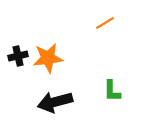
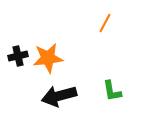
orange line: rotated 30 degrees counterclockwise
green L-shape: rotated 10 degrees counterclockwise
black arrow: moved 4 px right, 6 px up
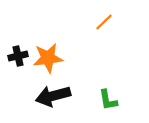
orange line: moved 1 px left, 1 px up; rotated 18 degrees clockwise
green L-shape: moved 4 px left, 9 px down
black arrow: moved 6 px left
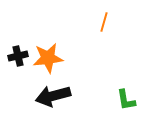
orange line: rotated 30 degrees counterclockwise
green L-shape: moved 18 px right
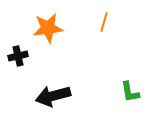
orange star: moved 30 px up
green L-shape: moved 4 px right, 8 px up
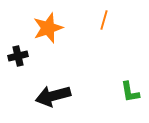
orange line: moved 2 px up
orange star: rotated 12 degrees counterclockwise
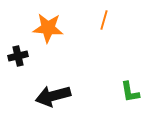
orange star: rotated 24 degrees clockwise
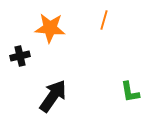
orange star: moved 2 px right
black cross: moved 2 px right
black arrow: rotated 140 degrees clockwise
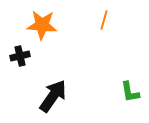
orange star: moved 8 px left, 3 px up
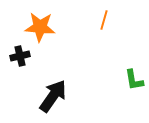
orange star: moved 2 px left, 2 px down
green L-shape: moved 4 px right, 12 px up
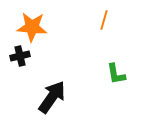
orange star: moved 8 px left
green L-shape: moved 18 px left, 6 px up
black arrow: moved 1 px left, 1 px down
